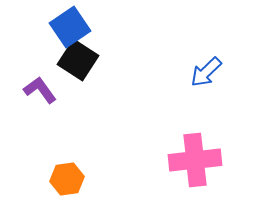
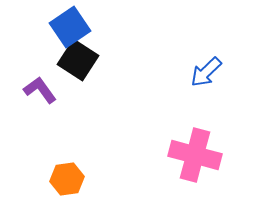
pink cross: moved 5 px up; rotated 21 degrees clockwise
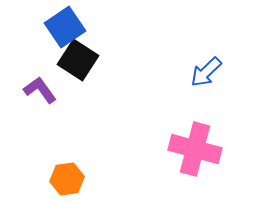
blue square: moved 5 px left
pink cross: moved 6 px up
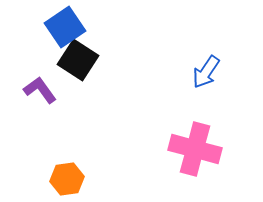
blue arrow: rotated 12 degrees counterclockwise
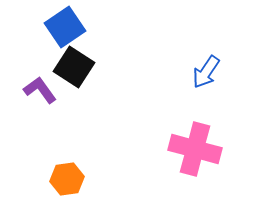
black square: moved 4 px left, 7 px down
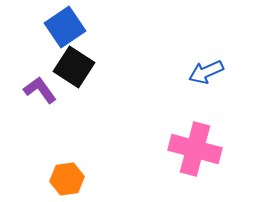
blue arrow: rotated 32 degrees clockwise
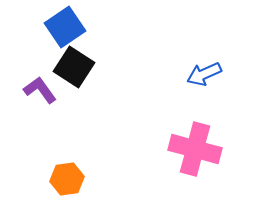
blue arrow: moved 2 px left, 2 px down
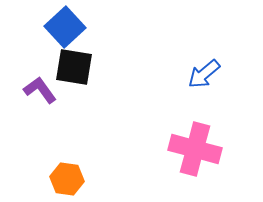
blue square: rotated 9 degrees counterclockwise
black square: rotated 24 degrees counterclockwise
blue arrow: rotated 16 degrees counterclockwise
orange hexagon: rotated 16 degrees clockwise
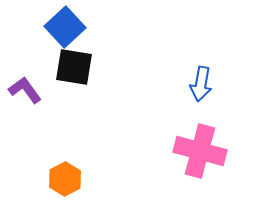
blue arrow: moved 3 px left, 10 px down; rotated 40 degrees counterclockwise
purple L-shape: moved 15 px left
pink cross: moved 5 px right, 2 px down
orange hexagon: moved 2 px left; rotated 24 degrees clockwise
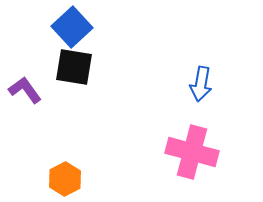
blue square: moved 7 px right
pink cross: moved 8 px left, 1 px down
